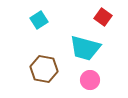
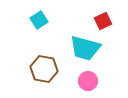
red square: moved 4 px down; rotated 30 degrees clockwise
pink circle: moved 2 px left, 1 px down
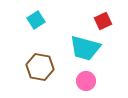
cyan square: moved 3 px left
brown hexagon: moved 4 px left, 2 px up
pink circle: moved 2 px left
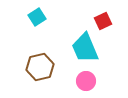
cyan square: moved 1 px right, 3 px up
cyan trapezoid: rotated 52 degrees clockwise
brown hexagon: rotated 24 degrees counterclockwise
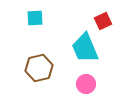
cyan square: moved 2 px left, 1 px down; rotated 30 degrees clockwise
brown hexagon: moved 1 px left, 1 px down
pink circle: moved 3 px down
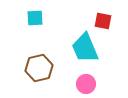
red square: rotated 36 degrees clockwise
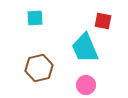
pink circle: moved 1 px down
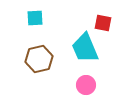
red square: moved 2 px down
brown hexagon: moved 9 px up
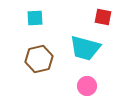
red square: moved 6 px up
cyan trapezoid: rotated 52 degrees counterclockwise
pink circle: moved 1 px right, 1 px down
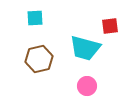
red square: moved 7 px right, 9 px down; rotated 18 degrees counterclockwise
